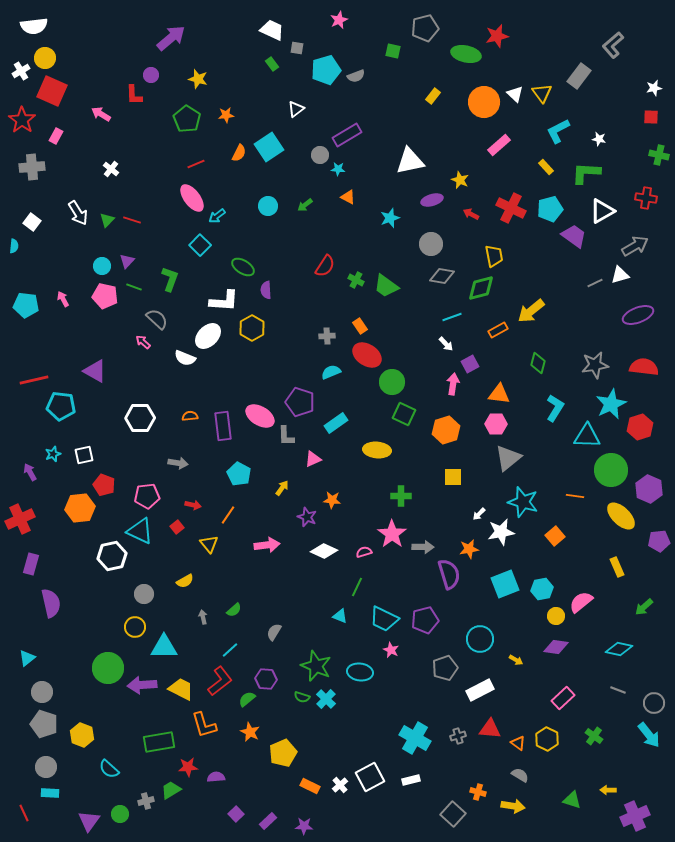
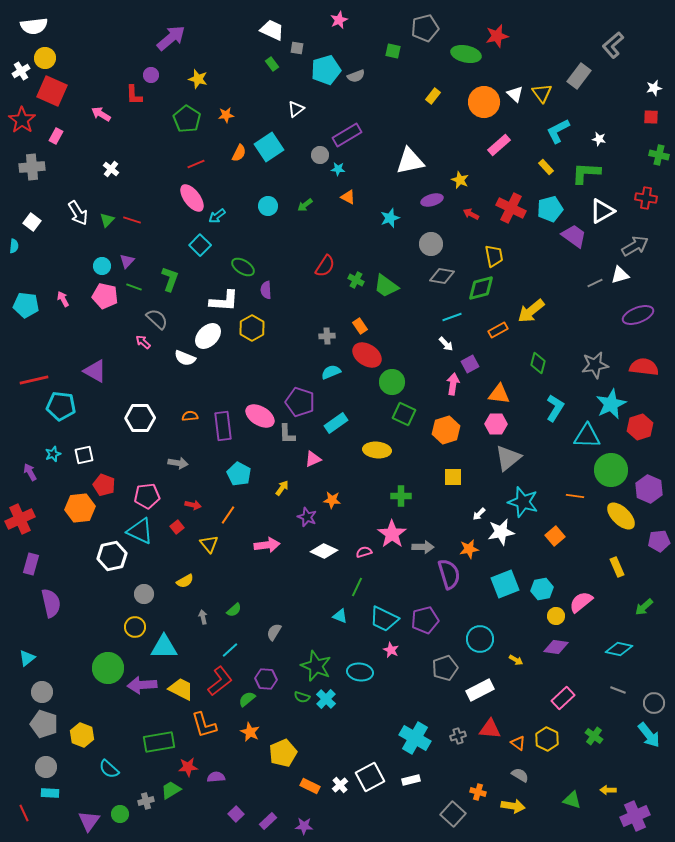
gray L-shape at (286, 436): moved 1 px right, 2 px up
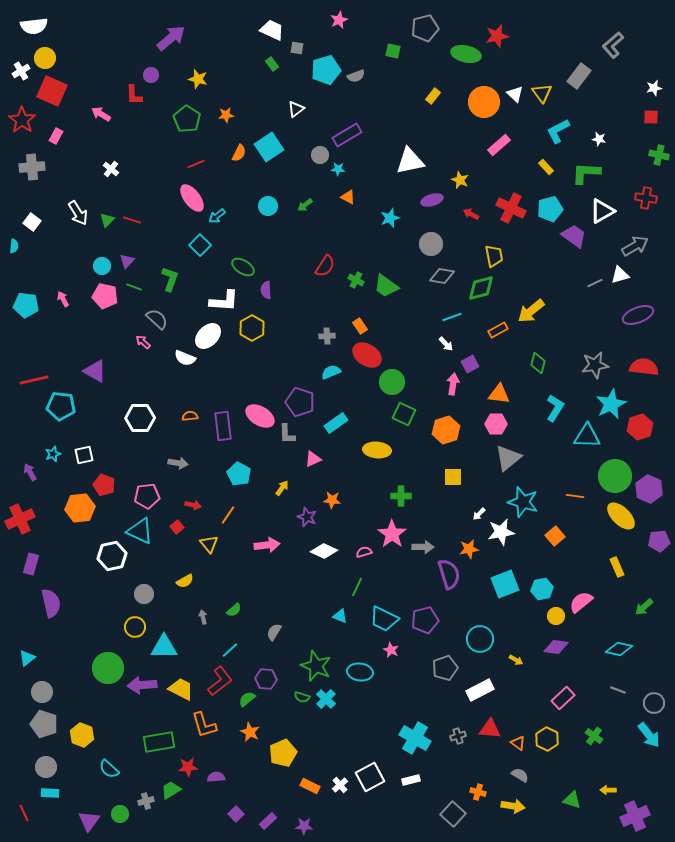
green circle at (611, 470): moved 4 px right, 6 px down
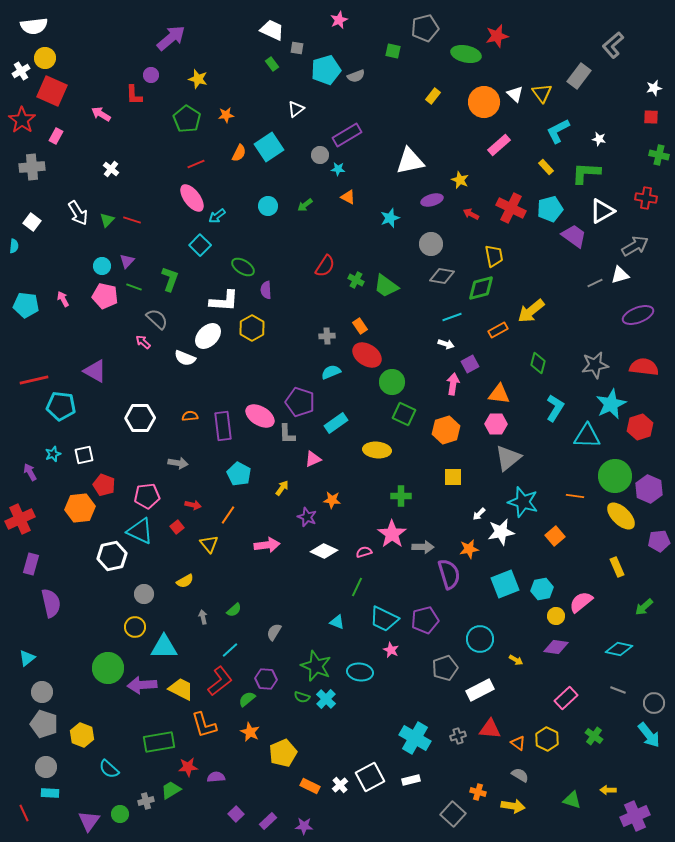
white arrow at (446, 344): rotated 28 degrees counterclockwise
cyan triangle at (340, 616): moved 3 px left, 6 px down
pink rectangle at (563, 698): moved 3 px right
